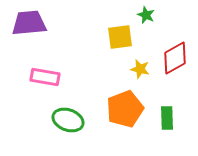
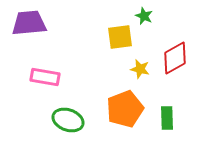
green star: moved 2 px left, 1 px down
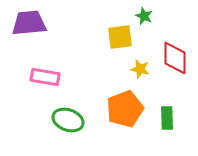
red diamond: rotated 60 degrees counterclockwise
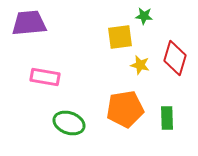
green star: rotated 18 degrees counterclockwise
red diamond: rotated 16 degrees clockwise
yellow star: moved 4 px up
orange pentagon: rotated 12 degrees clockwise
green ellipse: moved 1 px right, 3 px down
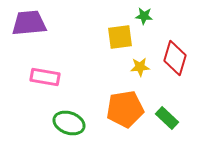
yellow star: moved 2 px down; rotated 18 degrees counterclockwise
green rectangle: rotated 45 degrees counterclockwise
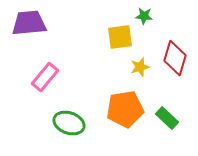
yellow star: rotated 12 degrees counterclockwise
pink rectangle: rotated 60 degrees counterclockwise
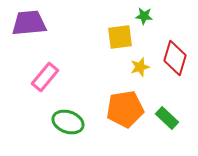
green ellipse: moved 1 px left, 1 px up
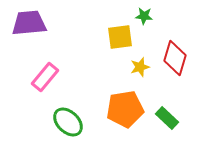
green ellipse: rotated 24 degrees clockwise
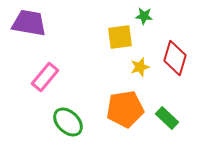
purple trapezoid: rotated 15 degrees clockwise
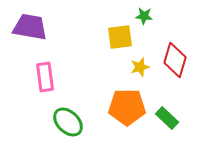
purple trapezoid: moved 1 px right, 4 px down
red diamond: moved 2 px down
pink rectangle: rotated 48 degrees counterclockwise
orange pentagon: moved 2 px right, 2 px up; rotated 9 degrees clockwise
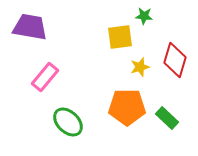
pink rectangle: rotated 48 degrees clockwise
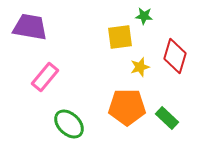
red diamond: moved 4 px up
green ellipse: moved 1 px right, 2 px down
